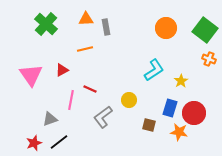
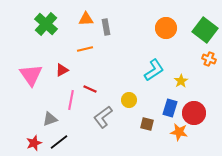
brown square: moved 2 px left, 1 px up
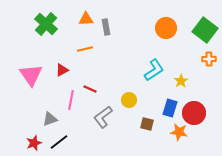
orange cross: rotated 24 degrees counterclockwise
